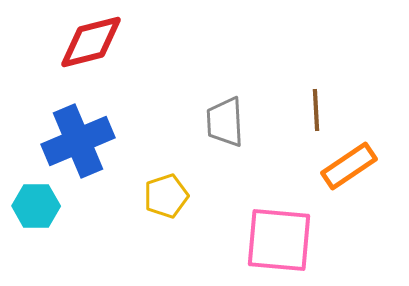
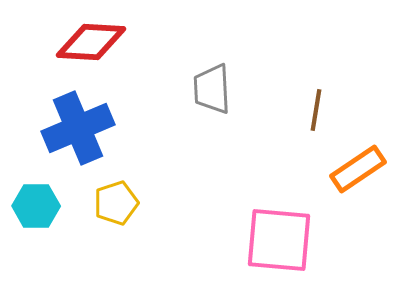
red diamond: rotated 18 degrees clockwise
brown line: rotated 12 degrees clockwise
gray trapezoid: moved 13 px left, 33 px up
blue cross: moved 13 px up
orange rectangle: moved 9 px right, 3 px down
yellow pentagon: moved 50 px left, 7 px down
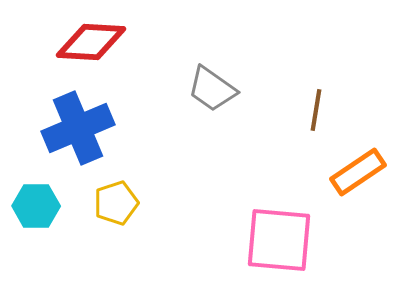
gray trapezoid: rotated 52 degrees counterclockwise
orange rectangle: moved 3 px down
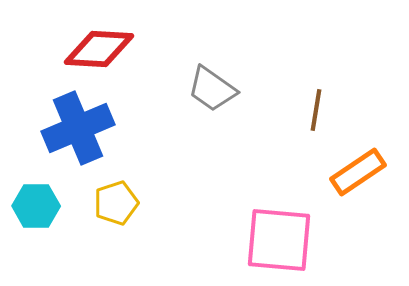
red diamond: moved 8 px right, 7 px down
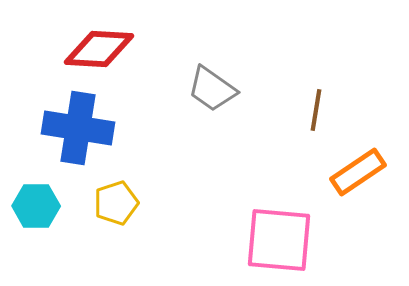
blue cross: rotated 32 degrees clockwise
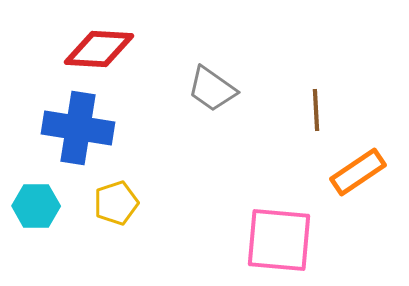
brown line: rotated 12 degrees counterclockwise
